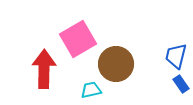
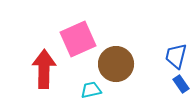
pink square: rotated 6 degrees clockwise
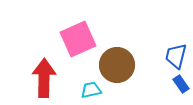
brown circle: moved 1 px right, 1 px down
red arrow: moved 9 px down
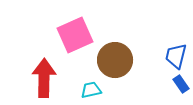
pink square: moved 3 px left, 4 px up
brown circle: moved 2 px left, 5 px up
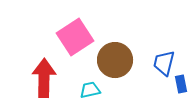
pink square: moved 2 px down; rotated 9 degrees counterclockwise
blue trapezoid: moved 12 px left, 7 px down
blue rectangle: rotated 24 degrees clockwise
cyan trapezoid: moved 1 px left
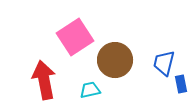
red arrow: moved 2 px down; rotated 12 degrees counterclockwise
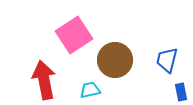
pink square: moved 1 px left, 2 px up
blue trapezoid: moved 3 px right, 3 px up
blue rectangle: moved 8 px down
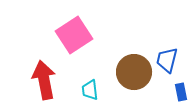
brown circle: moved 19 px right, 12 px down
cyan trapezoid: rotated 85 degrees counterclockwise
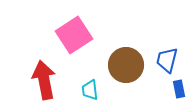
brown circle: moved 8 px left, 7 px up
blue rectangle: moved 2 px left, 3 px up
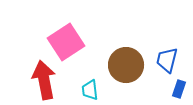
pink square: moved 8 px left, 7 px down
blue rectangle: rotated 30 degrees clockwise
